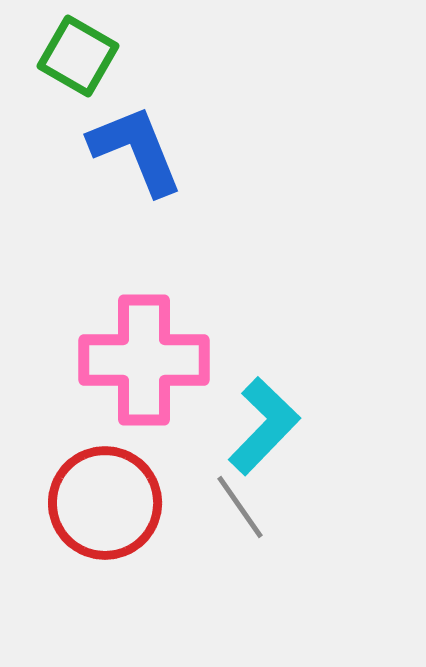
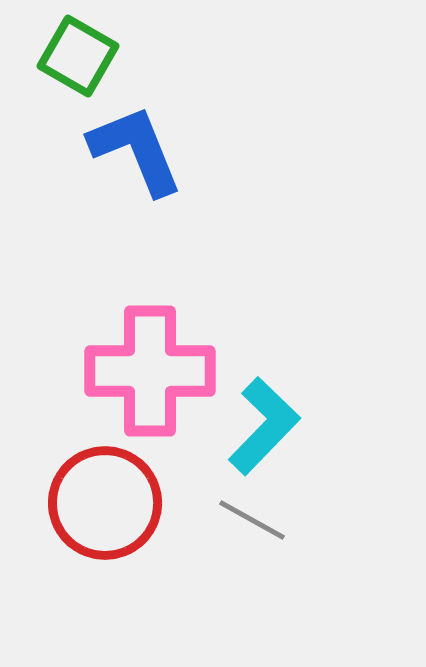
pink cross: moved 6 px right, 11 px down
gray line: moved 12 px right, 13 px down; rotated 26 degrees counterclockwise
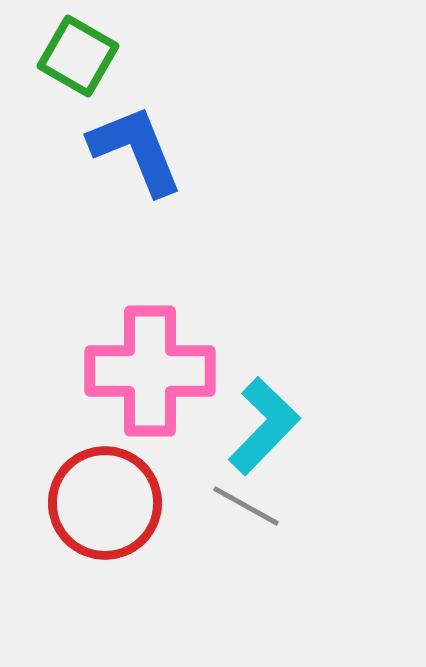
gray line: moved 6 px left, 14 px up
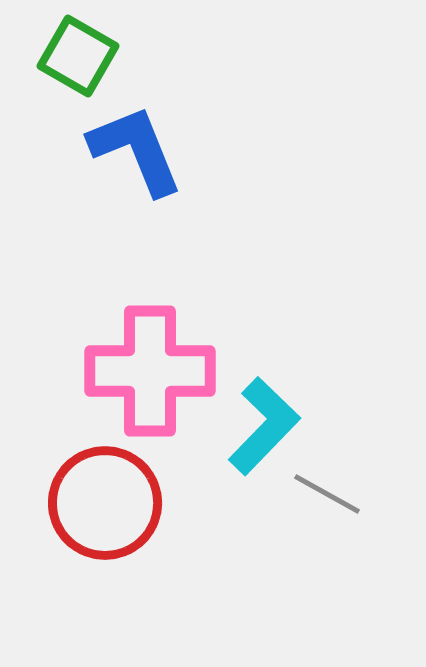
gray line: moved 81 px right, 12 px up
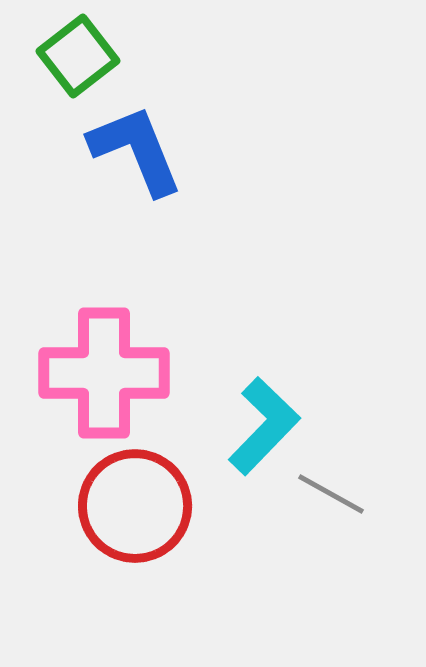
green square: rotated 22 degrees clockwise
pink cross: moved 46 px left, 2 px down
gray line: moved 4 px right
red circle: moved 30 px right, 3 px down
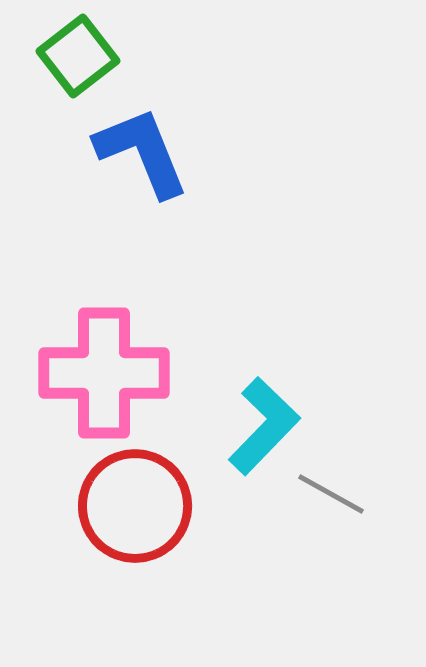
blue L-shape: moved 6 px right, 2 px down
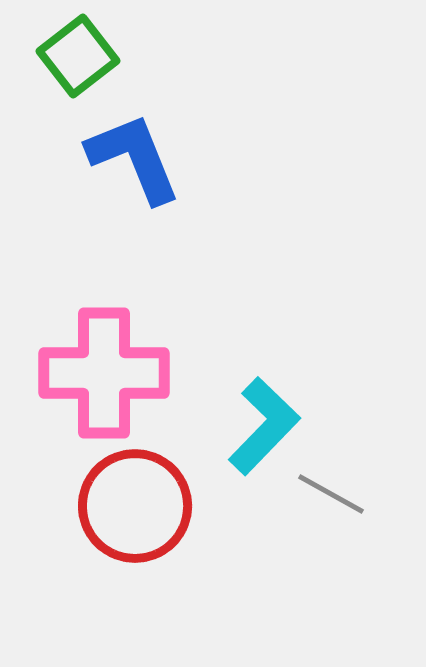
blue L-shape: moved 8 px left, 6 px down
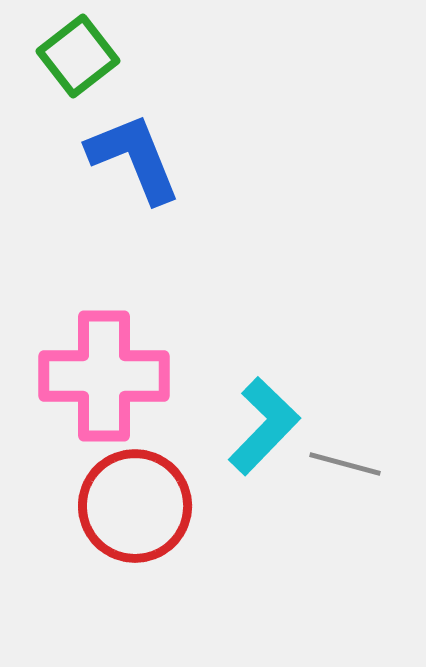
pink cross: moved 3 px down
gray line: moved 14 px right, 30 px up; rotated 14 degrees counterclockwise
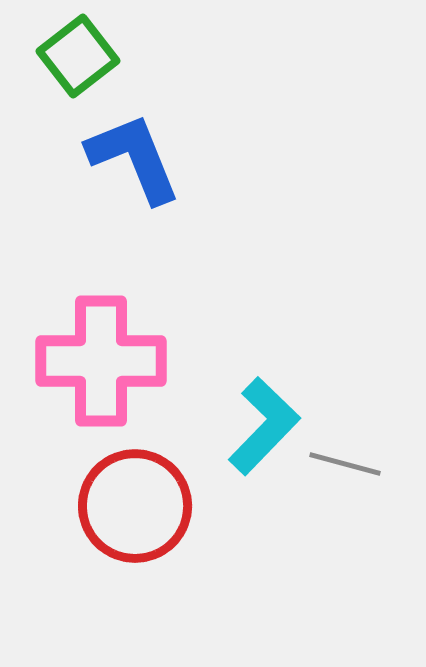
pink cross: moved 3 px left, 15 px up
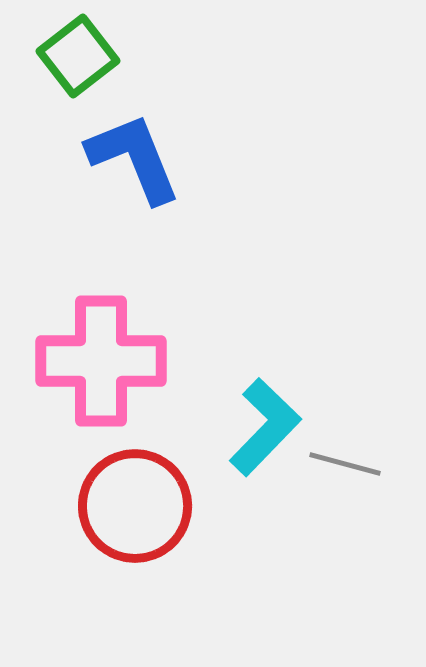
cyan L-shape: moved 1 px right, 1 px down
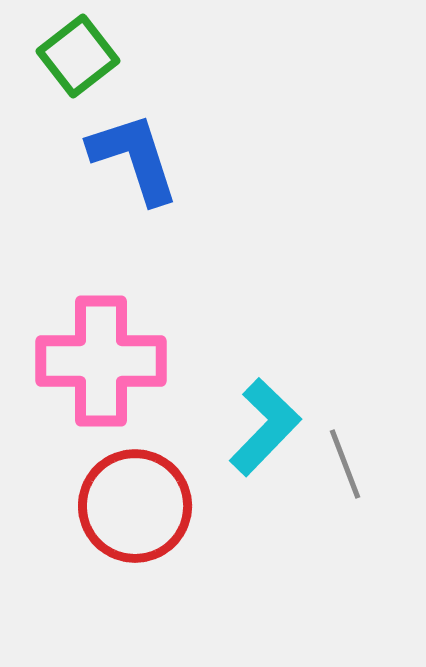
blue L-shape: rotated 4 degrees clockwise
gray line: rotated 54 degrees clockwise
